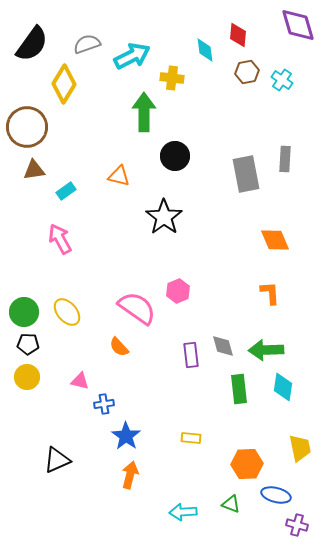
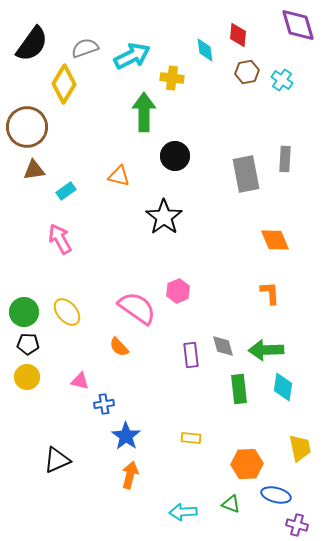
gray semicircle at (87, 44): moved 2 px left, 4 px down
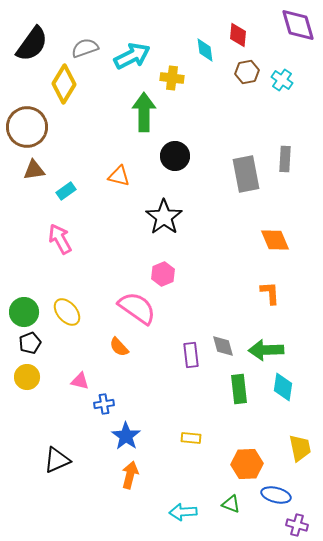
pink hexagon at (178, 291): moved 15 px left, 17 px up
black pentagon at (28, 344): moved 2 px right, 1 px up; rotated 25 degrees counterclockwise
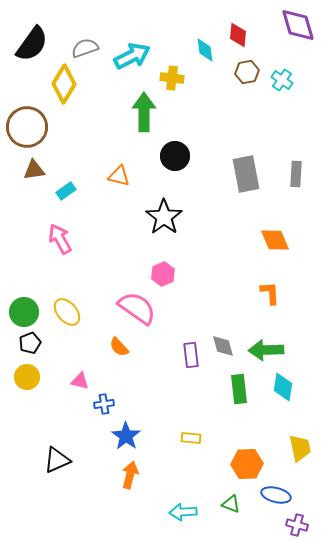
gray rectangle at (285, 159): moved 11 px right, 15 px down
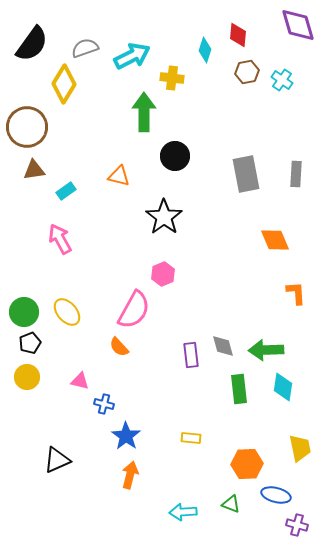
cyan diamond at (205, 50): rotated 25 degrees clockwise
orange L-shape at (270, 293): moved 26 px right
pink semicircle at (137, 308): moved 3 px left, 2 px down; rotated 84 degrees clockwise
blue cross at (104, 404): rotated 24 degrees clockwise
